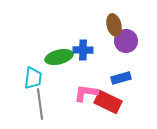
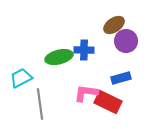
brown ellipse: rotated 70 degrees clockwise
blue cross: moved 1 px right
cyan trapezoid: moved 12 px left; rotated 125 degrees counterclockwise
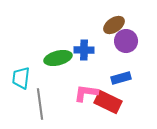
green ellipse: moved 1 px left, 1 px down
cyan trapezoid: rotated 55 degrees counterclockwise
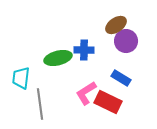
brown ellipse: moved 2 px right
blue rectangle: rotated 48 degrees clockwise
pink L-shape: rotated 40 degrees counterclockwise
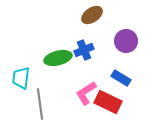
brown ellipse: moved 24 px left, 10 px up
blue cross: rotated 24 degrees counterclockwise
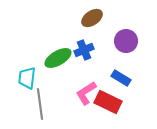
brown ellipse: moved 3 px down
green ellipse: rotated 16 degrees counterclockwise
cyan trapezoid: moved 6 px right
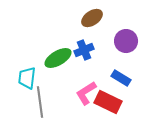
gray line: moved 2 px up
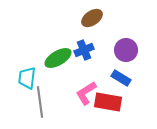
purple circle: moved 9 px down
red rectangle: rotated 16 degrees counterclockwise
